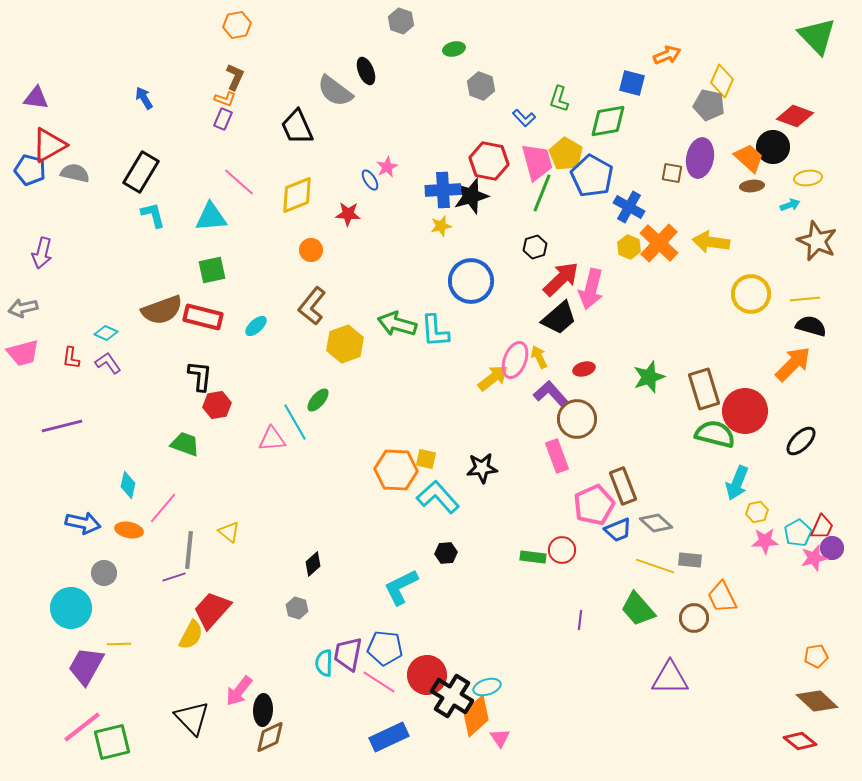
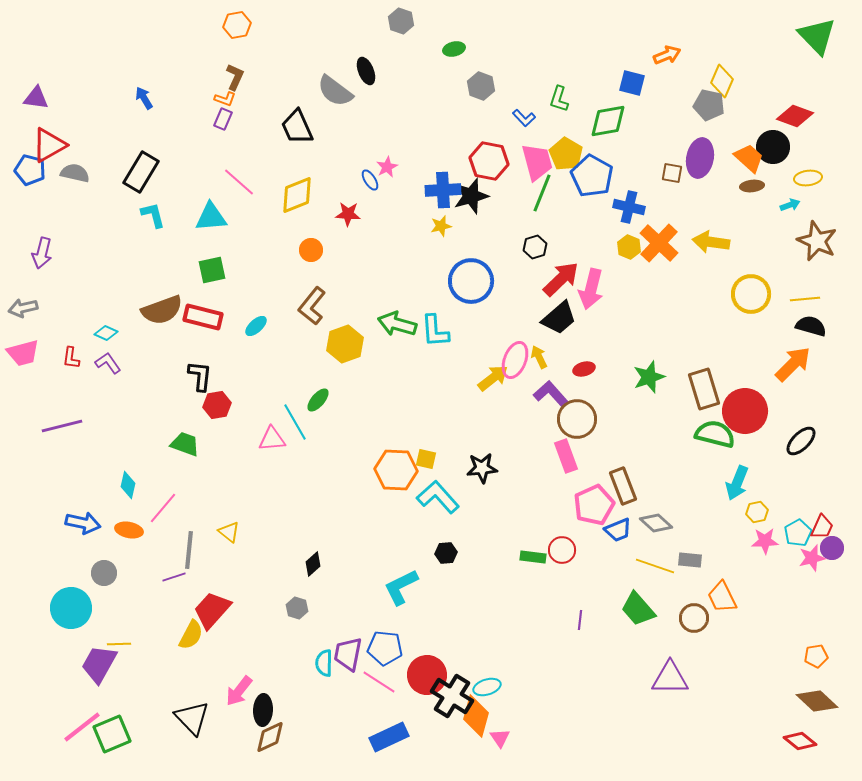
blue cross at (629, 207): rotated 16 degrees counterclockwise
pink rectangle at (557, 456): moved 9 px right
pink star at (814, 558): moved 2 px left
purple trapezoid at (86, 666): moved 13 px right, 2 px up
orange diamond at (476, 716): rotated 33 degrees counterclockwise
green square at (112, 742): moved 8 px up; rotated 9 degrees counterclockwise
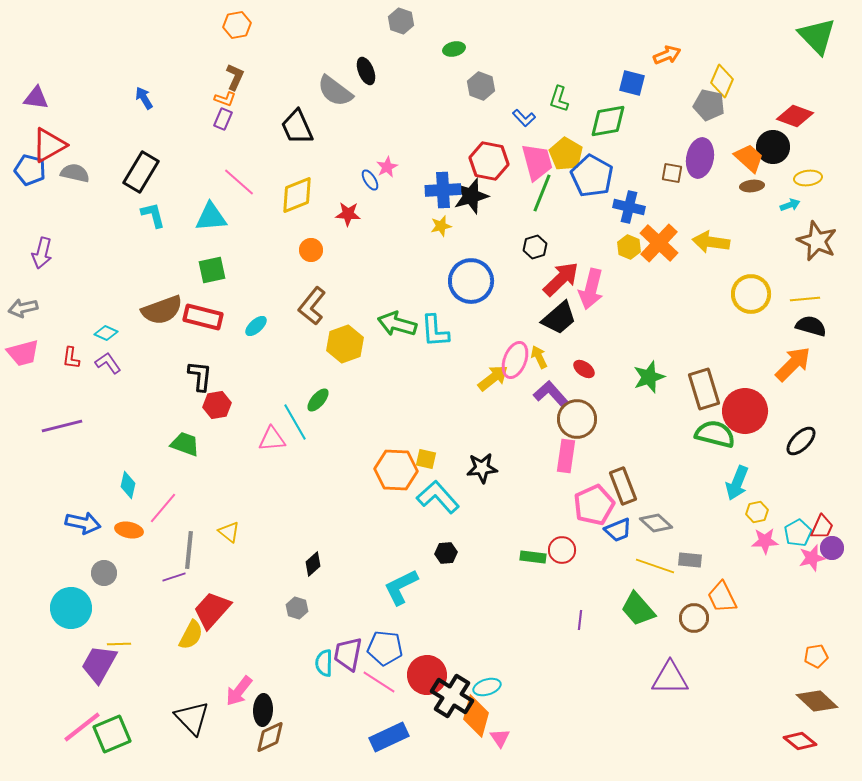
red ellipse at (584, 369): rotated 50 degrees clockwise
pink rectangle at (566, 456): rotated 28 degrees clockwise
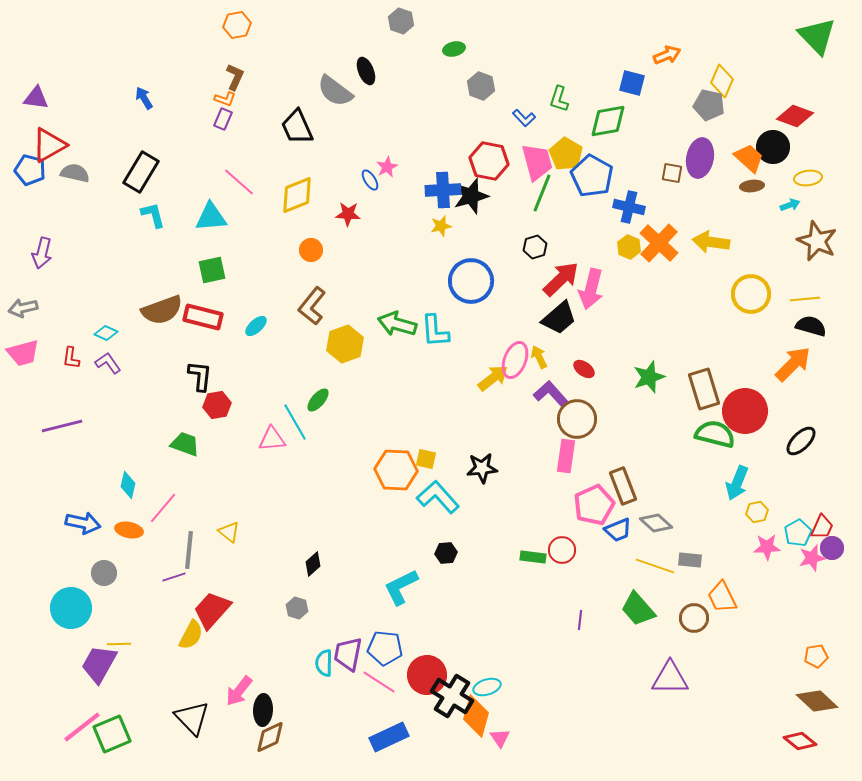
pink star at (765, 541): moved 2 px right, 6 px down
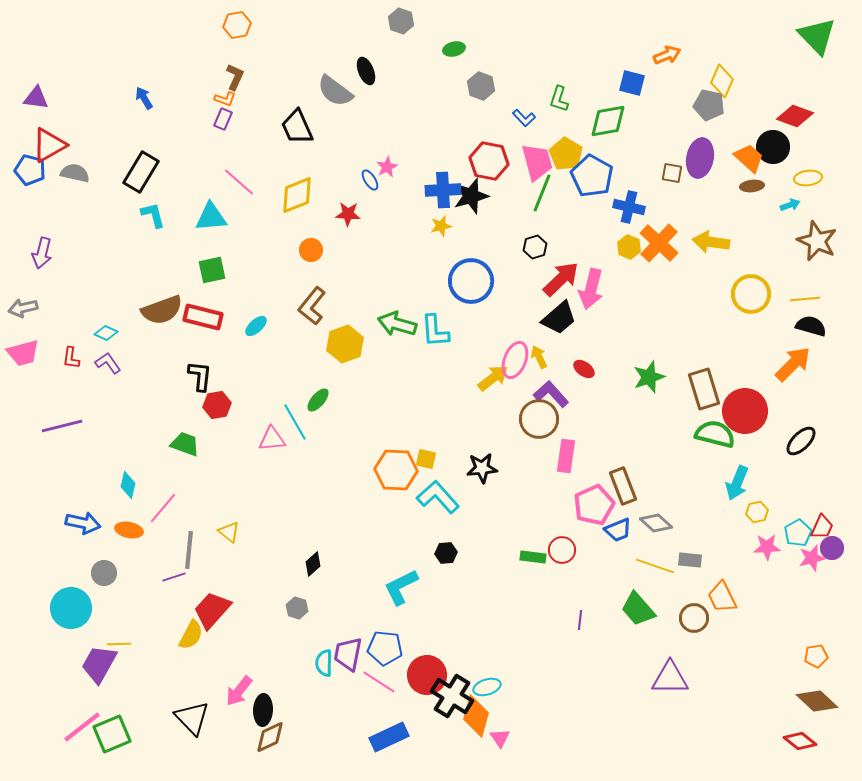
brown circle at (577, 419): moved 38 px left
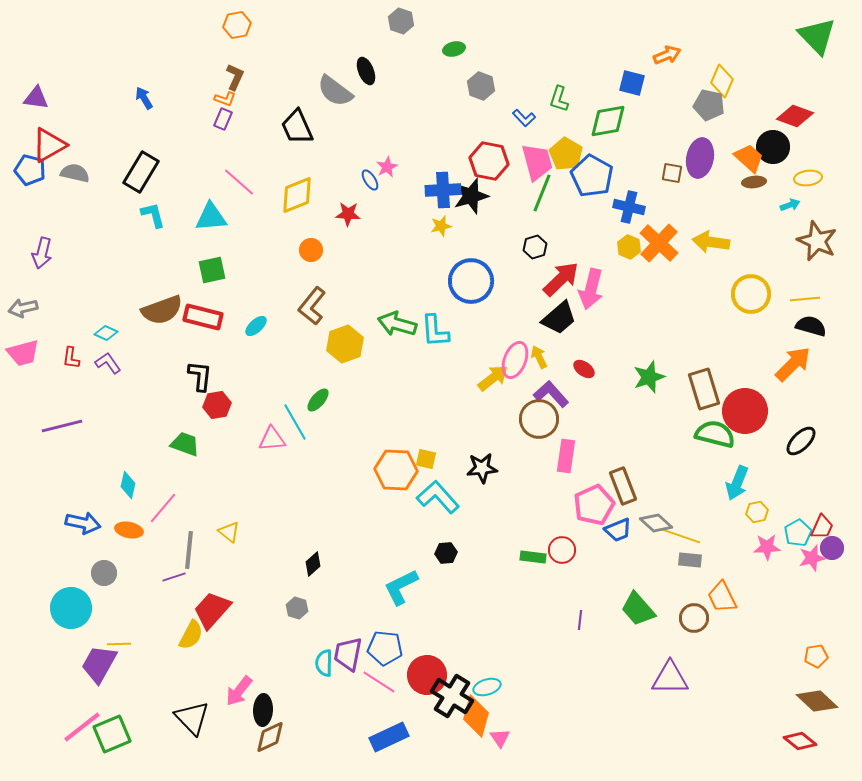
brown ellipse at (752, 186): moved 2 px right, 4 px up
yellow line at (655, 566): moved 26 px right, 30 px up
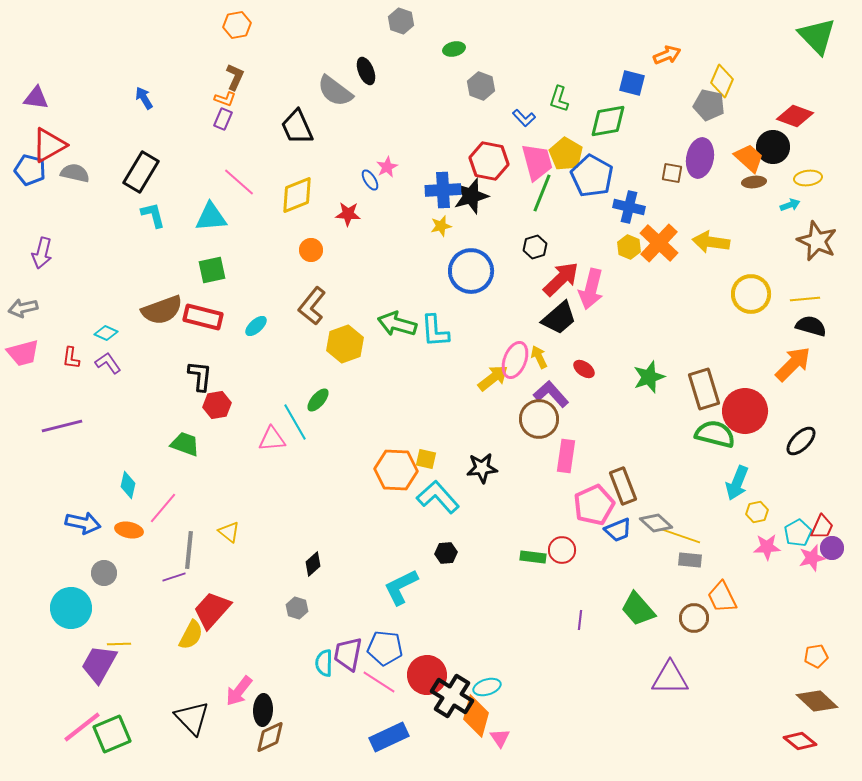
blue circle at (471, 281): moved 10 px up
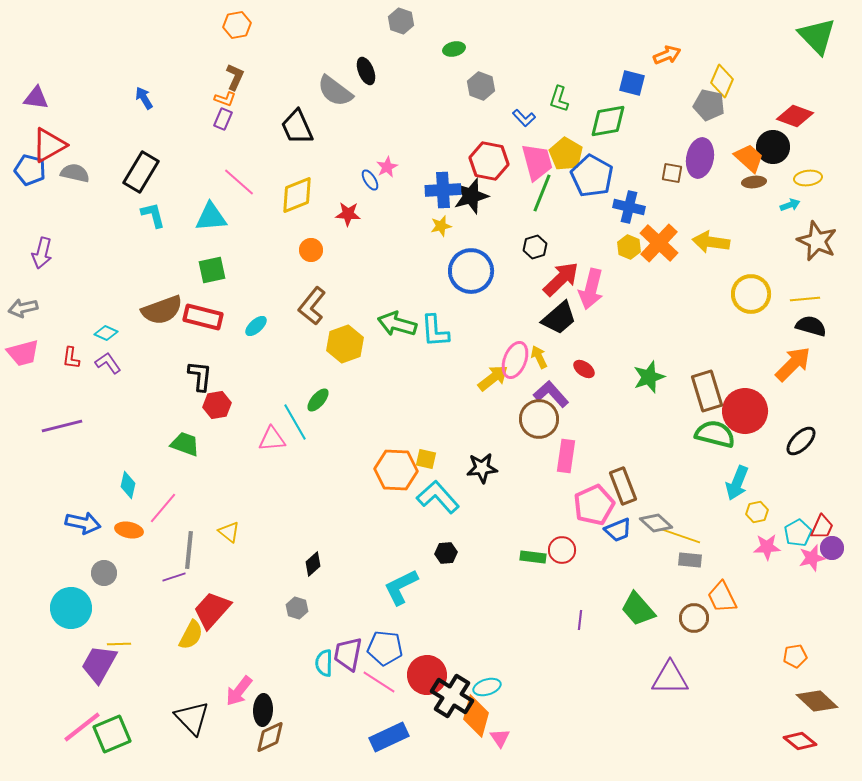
brown rectangle at (704, 389): moved 3 px right, 2 px down
orange pentagon at (816, 656): moved 21 px left
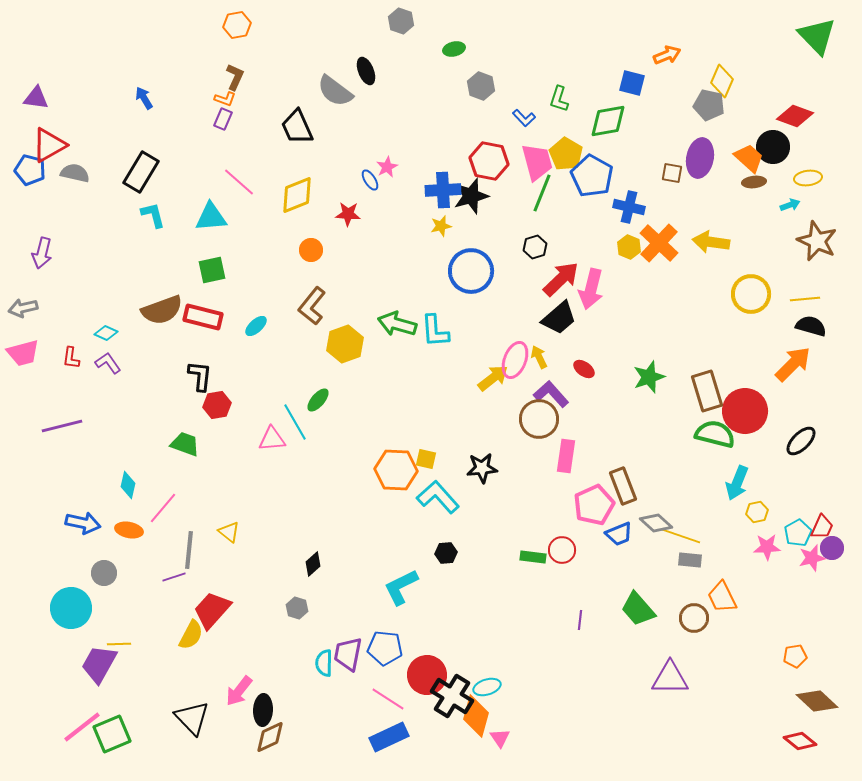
blue trapezoid at (618, 530): moved 1 px right, 4 px down
pink line at (379, 682): moved 9 px right, 17 px down
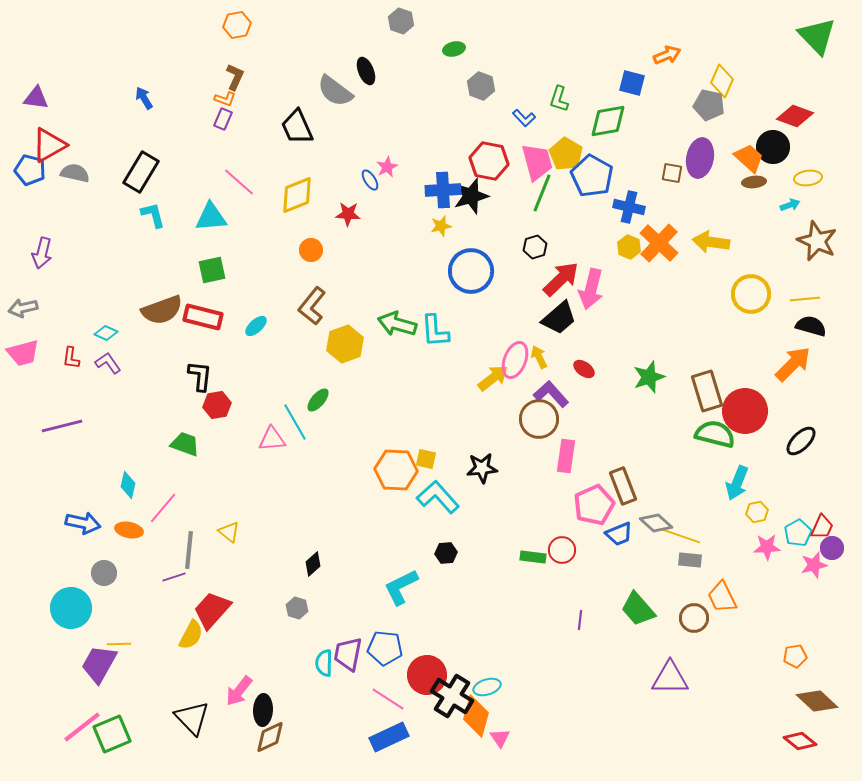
pink star at (812, 558): moved 2 px right, 7 px down
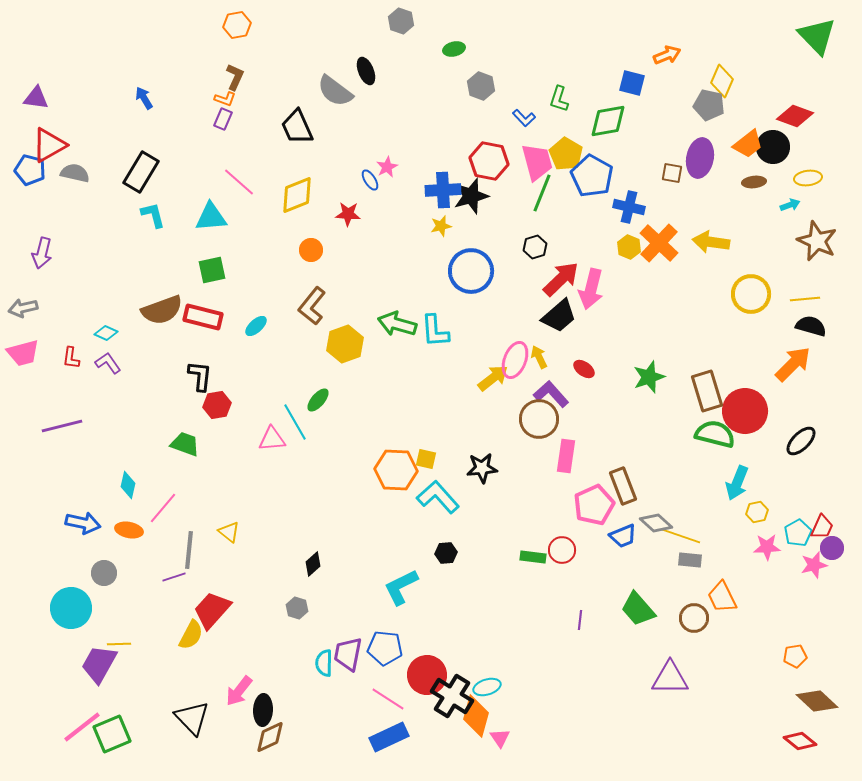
orange trapezoid at (749, 158): moved 1 px left, 14 px up; rotated 100 degrees clockwise
black trapezoid at (559, 318): moved 2 px up
blue trapezoid at (619, 534): moved 4 px right, 2 px down
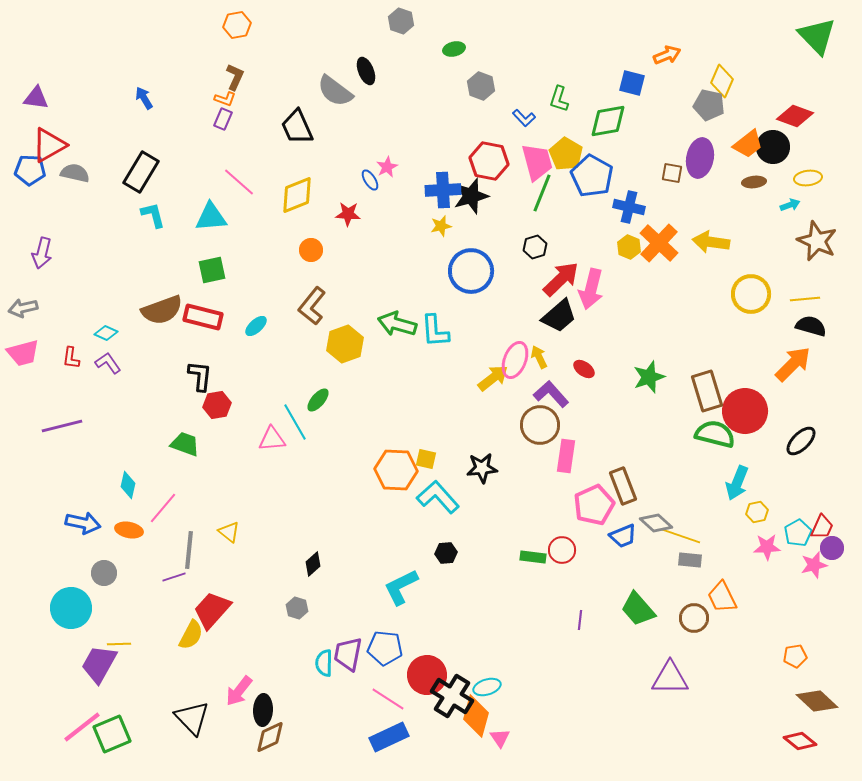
blue pentagon at (30, 170): rotated 12 degrees counterclockwise
brown circle at (539, 419): moved 1 px right, 6 px down
